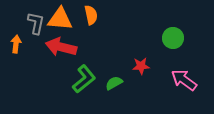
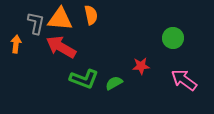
red arrow: rotated 16 degrees clockwise
green L-shape: rotated 60 degrees clockwise
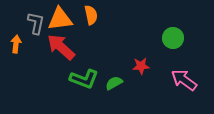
orange triangle: rotated 12 degrees counterclockwise
red arrow: rotated 12 degrees clockwise
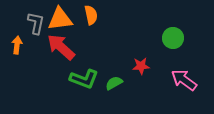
orange arrow: moved 1 px right, 1 px down
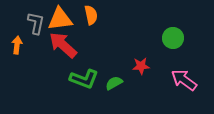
red arrow: moved 2 px right, 2 px up
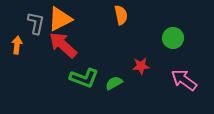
orange semicircle: moved 30 px right
orange triangle: rotated 20 degrees counterclockwise
green L-shape: moved 1 px up
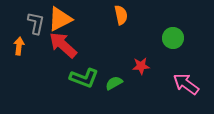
orange arrow: moved 2 px right, 1 px down
pink arrow: moved 2 px right, 4 px down
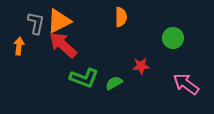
orange semicircle: moved 2 px down; rotated 12 degrees clockwise
orange triangle: moved 1 px left, 2 px down
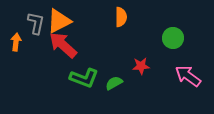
orange arrow: moved 3 px left, 4 px up
pink arrow: moved 2 px right, 8 px up
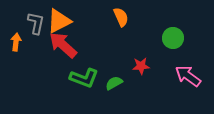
orange semicircle: rotated 24 degrees counterclockwise
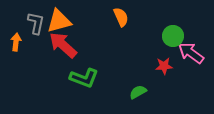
orange triangle: rotated 12 degrees clockwise
green circle: moved 2 px up
red star: moved 23 px right
pink arrow: moved 3 px right, 23 px up
green semicircle: moved 24 px right, 9 px down
